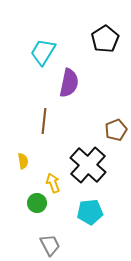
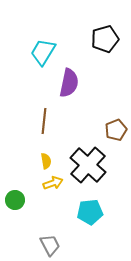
black pentagon: rotated 16 degrees clockwise
yellow semicircle: moved 23 px right
yellow arrow: rotated 90 degrees clockwise
green circle: moved 22 px left, 3 px up
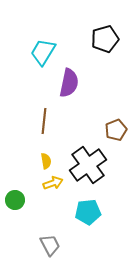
black cross: rotated 12 degrees clockwise
cyan pentagon: moved 2 px left
